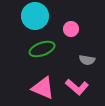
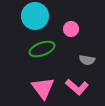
pink triangle: rotated 30 degrees clockwise
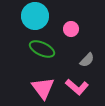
green ellipse: rotated 45 degrees clockwise
gray semicircle: rotated 56 degrees counterclockwise
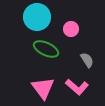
cyan circle: moved 2 px right, 1 px down
green ellipse: moved 4 px right
gray semicircle: rotated 77 degrees counterclockwise
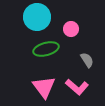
green ellipse: rotated 40 degrees counterclockwise
pink triangle: moved 1 px right, 1 px up
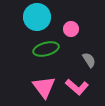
gray semicircle: moved 2 px right
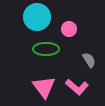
pink circle: moved 2 px left
green ellipse: rotated 15 degrees clockwise
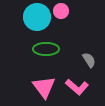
pink circle: moved 8 px left, 18 px up
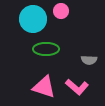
cyan circle: moved 4 px left, 2 px down
gray semicircle: rotated 126 degrees clockwise
pink triangle: rotated 35 degrees counterclockwise
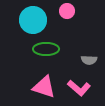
pink circle: moved 6 px right
cyan circle: moved 1 px down
pink L-shape: moved 2 px right, 1 px down
